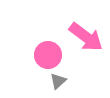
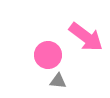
gray triangle: rotated 48 degrees clockwise
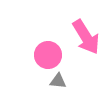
pink arrow: rotated 21 degrees clockwise
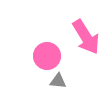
pink circle: moved 1 px left, 1 px down
